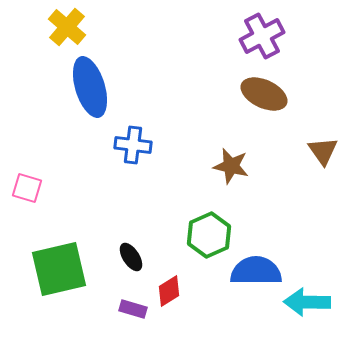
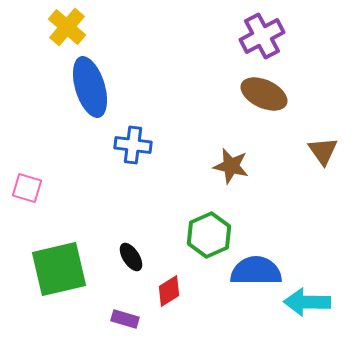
purple rectangle: moved 8 px left, 10 px down
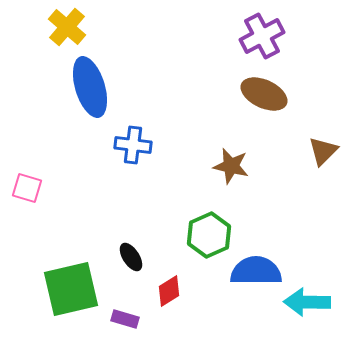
brown triangle: rotated 20 degrees clockwise
green square: moved 12 px right, 20 px down
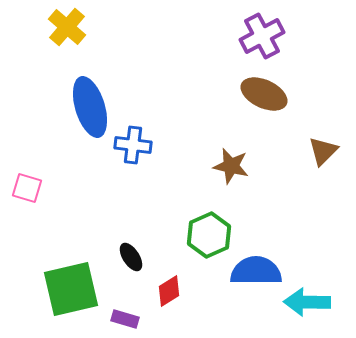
blue ellipse: moved 20 px down
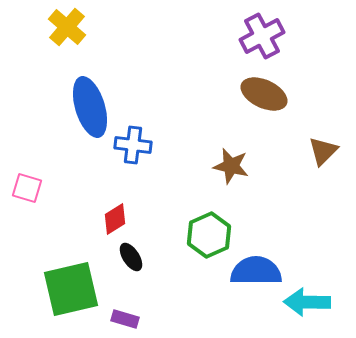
red diamond: moved 54 px left, 72 px up
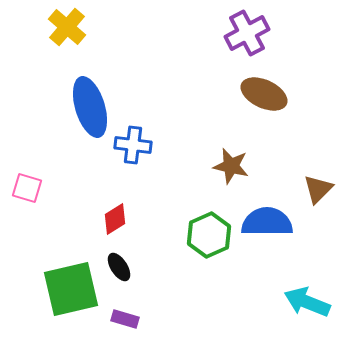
purple cross: moved 15 px left, 3 px up
brown triangle: moved 5 px left, 38 px down
black ellipse: moved 12 px left, 10 px down
blue semicircle: moved 11 px right, 49 px up
cyan arrow: rotated 21 degrees clockwise
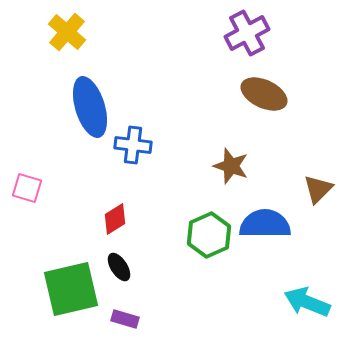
yellow cross: moved 5 px down
brown star: rotated 6 degrees clockwise
blue semicircle: moved 2 px left, 2 px down
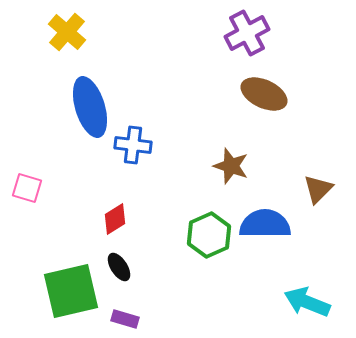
green square: moved 2 px down
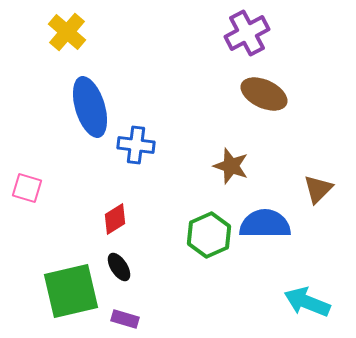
blue cross: moved 3 px right
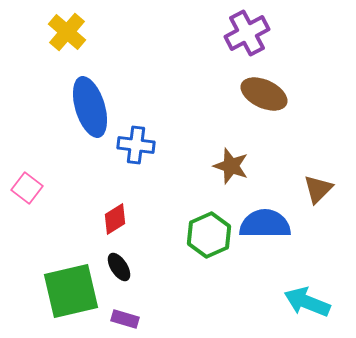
pink square: rotated 20 degrees clockwise
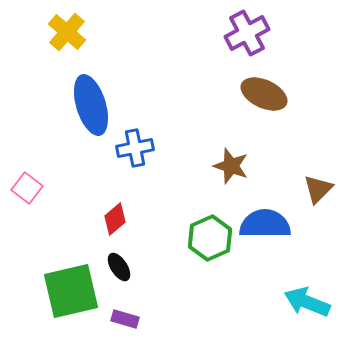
blue ellipse: moved 1 px right, 2 px up
blue cross: moved 1 px left, 3 px down; rotated 18 degrees counterclockwise
red diamond: rotated 8 degrees counterclockwise
green hexagon: moved 1 px right, 3 px down
